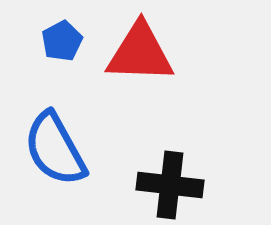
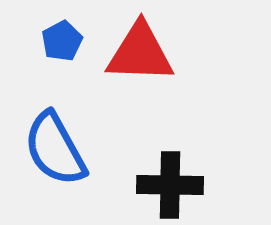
black cross: rotated 6 degrees counterclockwise
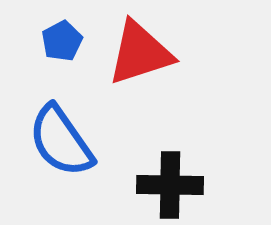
red triangle: rotated 20 degrees counterclockwise
blue semicircle: moved 6 px right, 8 px up; rotated 6 degrees counterclockwise
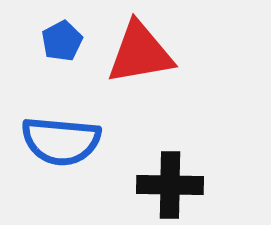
red triangle: rotated 8 degrees clockwise
blue semicircle: rotated 50 degrees counterclockwise
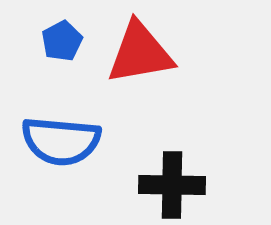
black cross: moved 2 px right
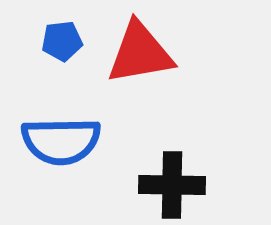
blue pentagon: rotated 21 degrees clockwise
blue semicircle: rotated 6 degrees counterclockwise
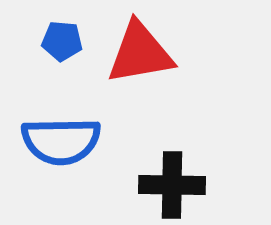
blue pentagon: rotated 12 degrees clockwise
